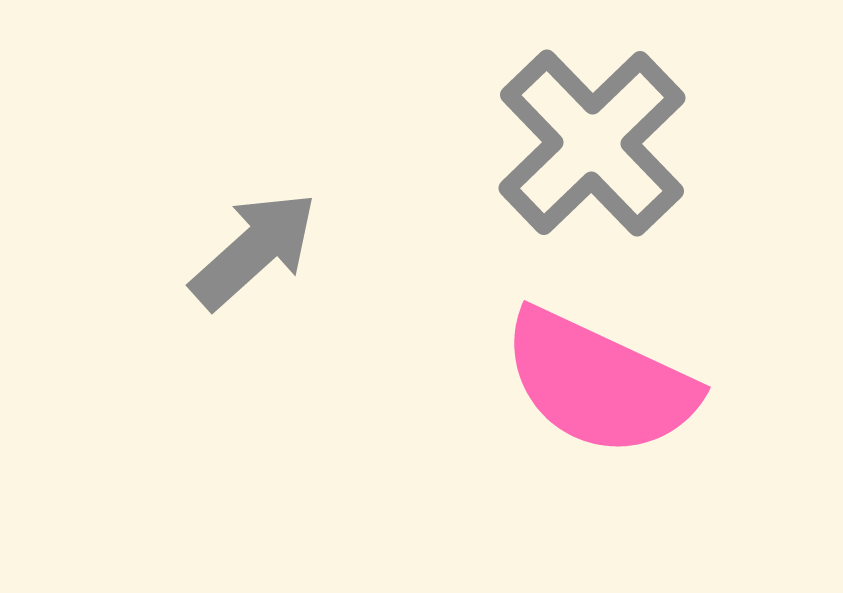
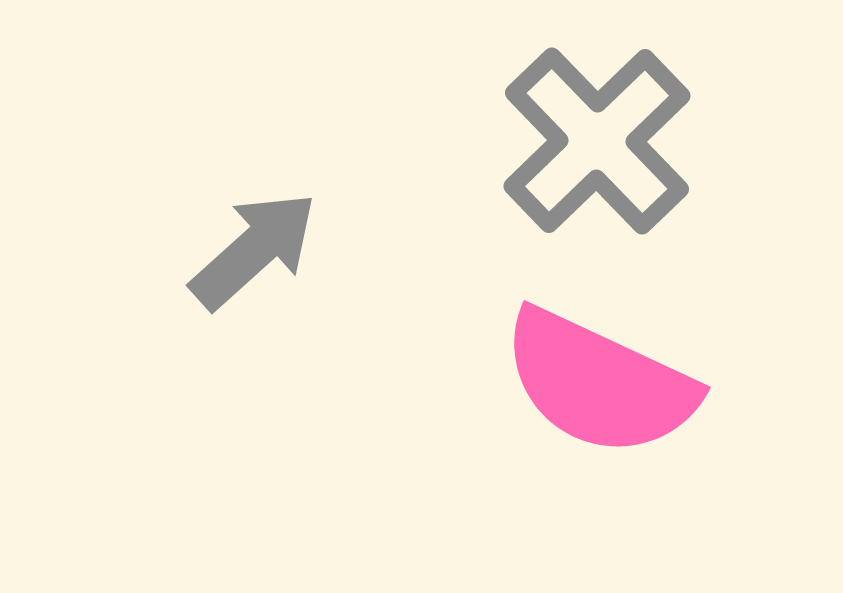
gray cross: moved 5 px right, 2 px up
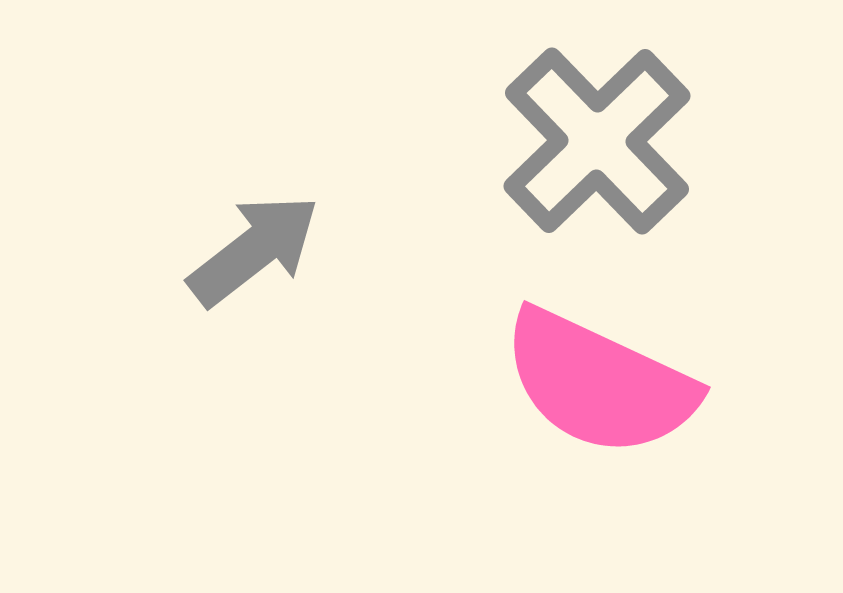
gray arrow: rotated 4 degrees clockwise
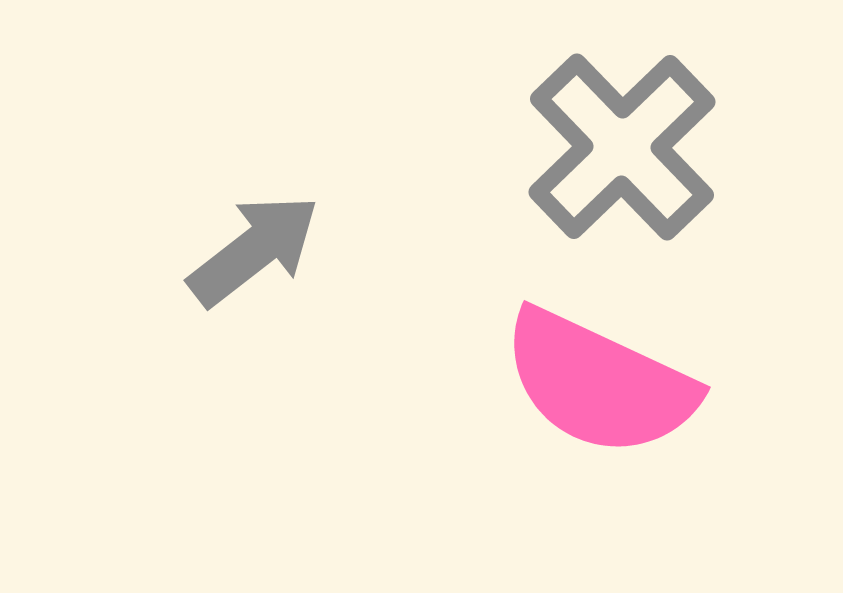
gray cross: moved 25 px right, 6 px down
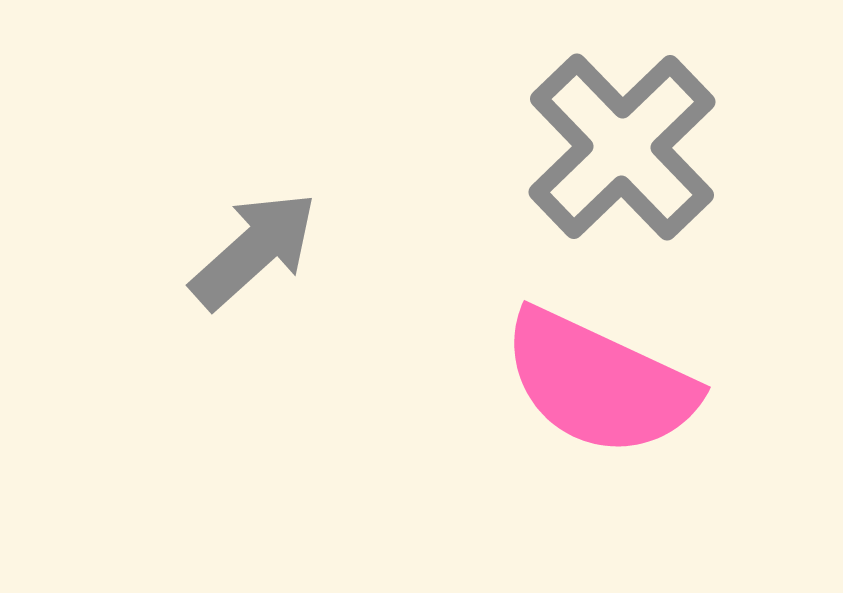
gray arrow: rotated 4 degrees counterclockwise
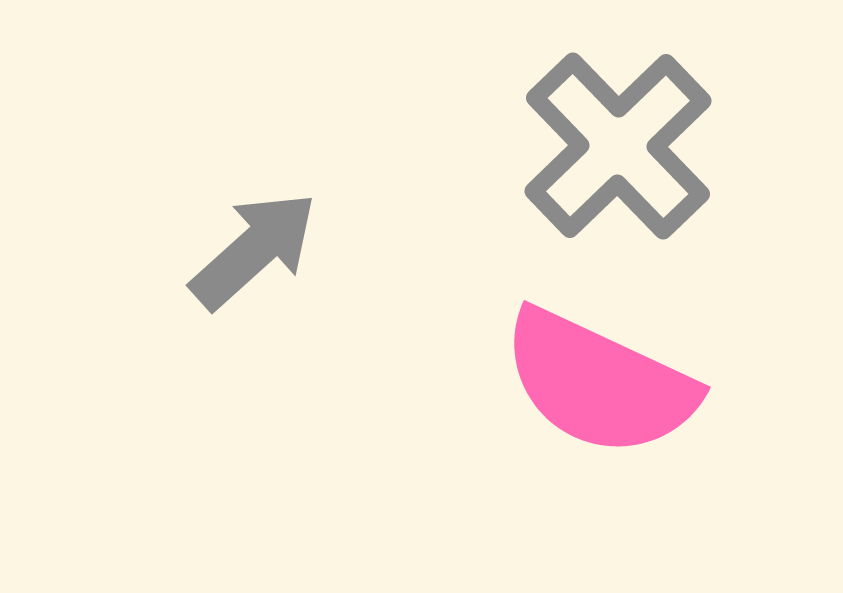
gray cross: moved 4 px left, 1 px up
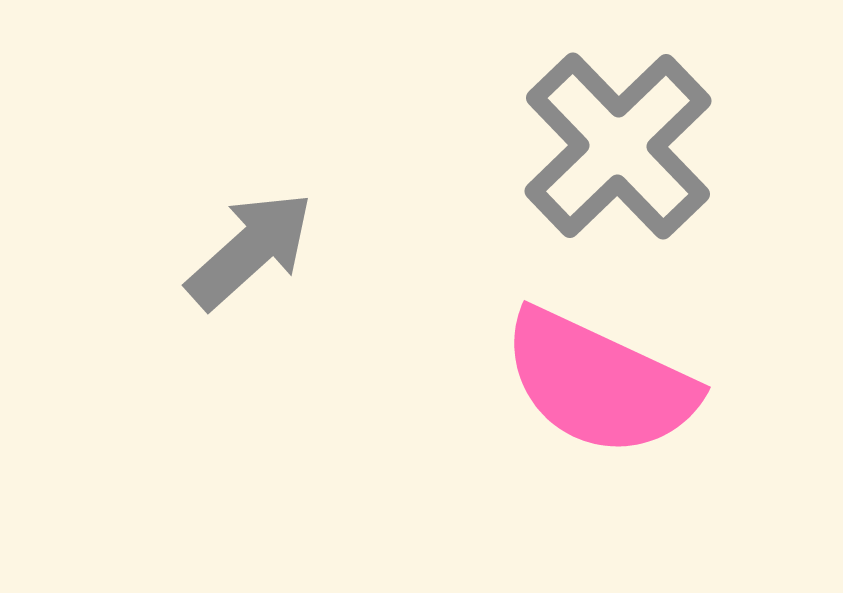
gray arrow: moved 4 px left
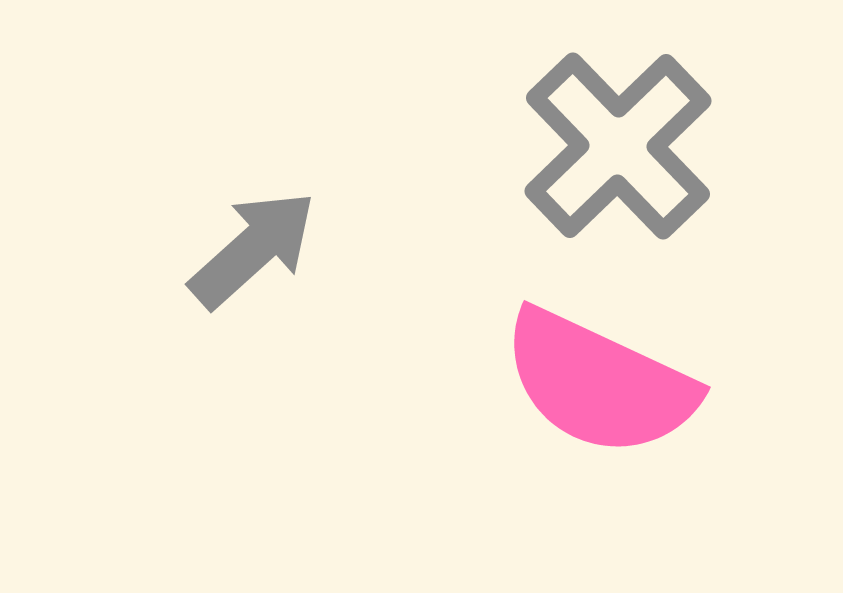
gray arrow: moved 3 px right, 1 px up
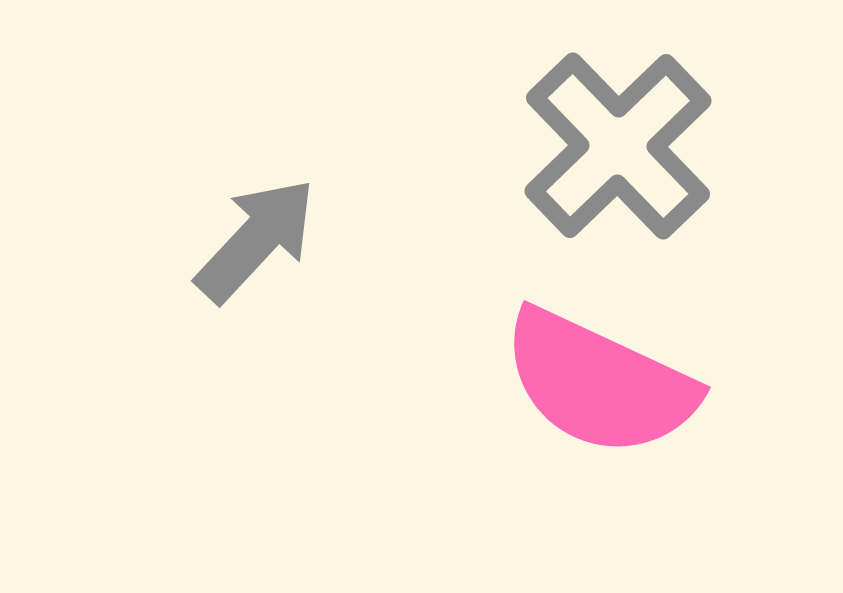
gray arrow: moved 3 px right, 9 px up; rotated 5 degrees counterclockwise
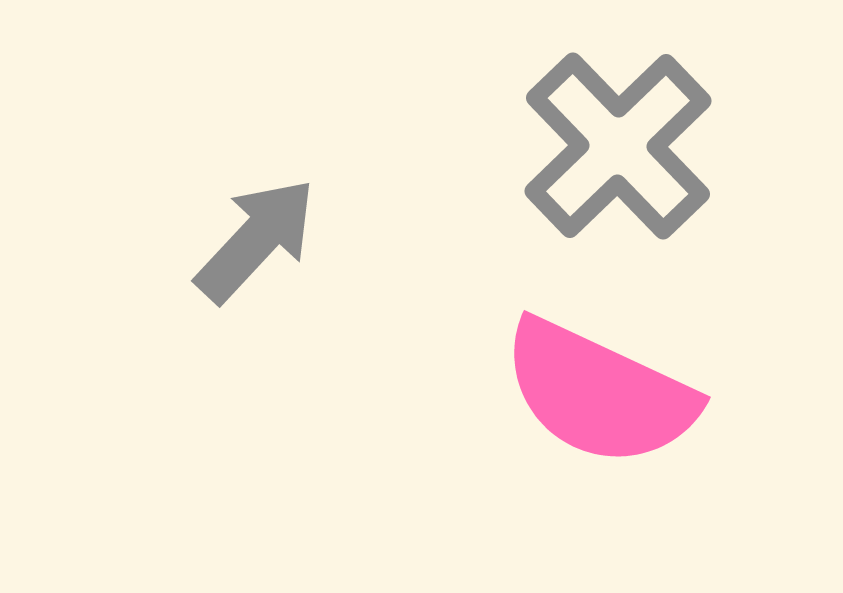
pink semicircle: moved 10 px down
